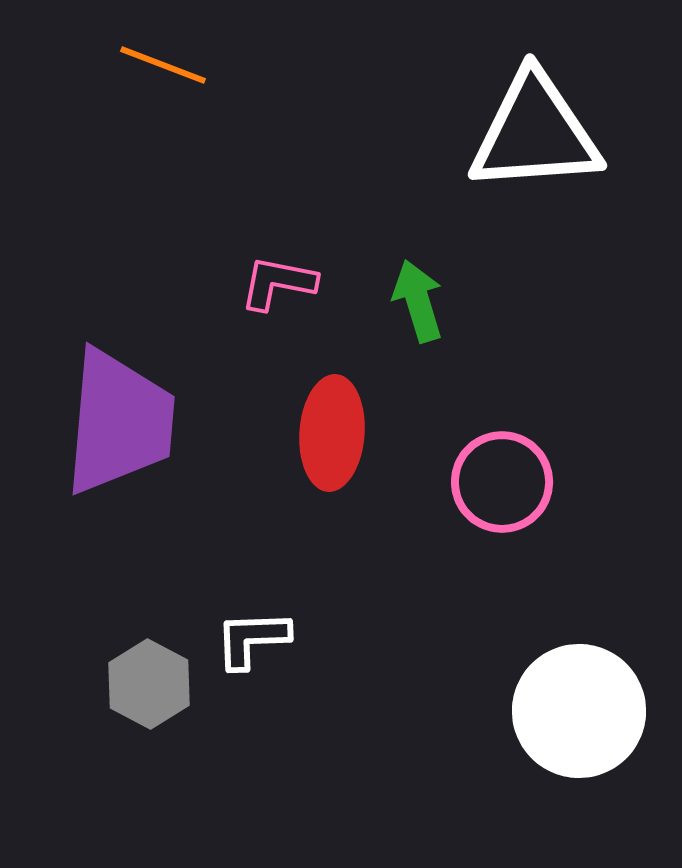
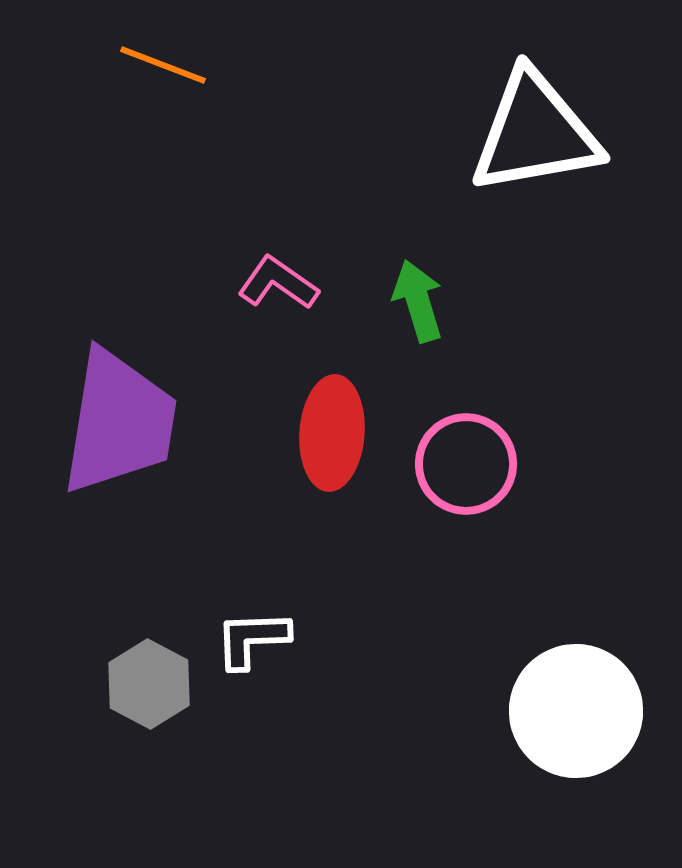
white triangle: rotated 6 degrees counterclockwise
pink L-shape: rotated 24 degrees clockwise
purple trapezoid: rotated 4 degrees clockwise
pink circle: moved 36 px left, 18 px up
white circle: moved 3 px left
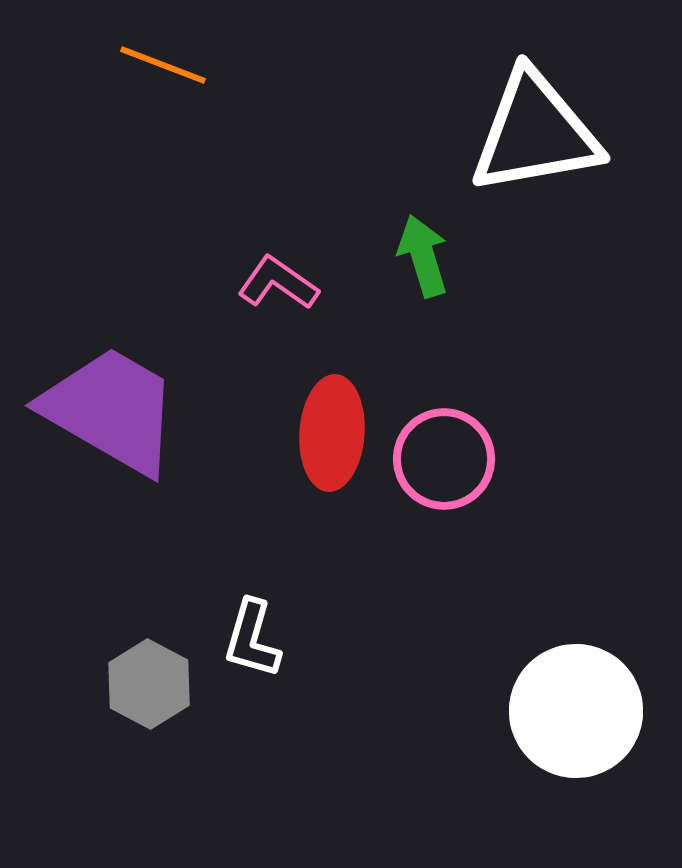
green arrow: moved 5 px right, 45 px up
purple trapezoid: moved 8 px left, 12 px up; rotated 69 degrees counterclockwise
pink circle: moved 22 px left, 5 px up
white L-shape: rotated 72 degrees counterclockwise
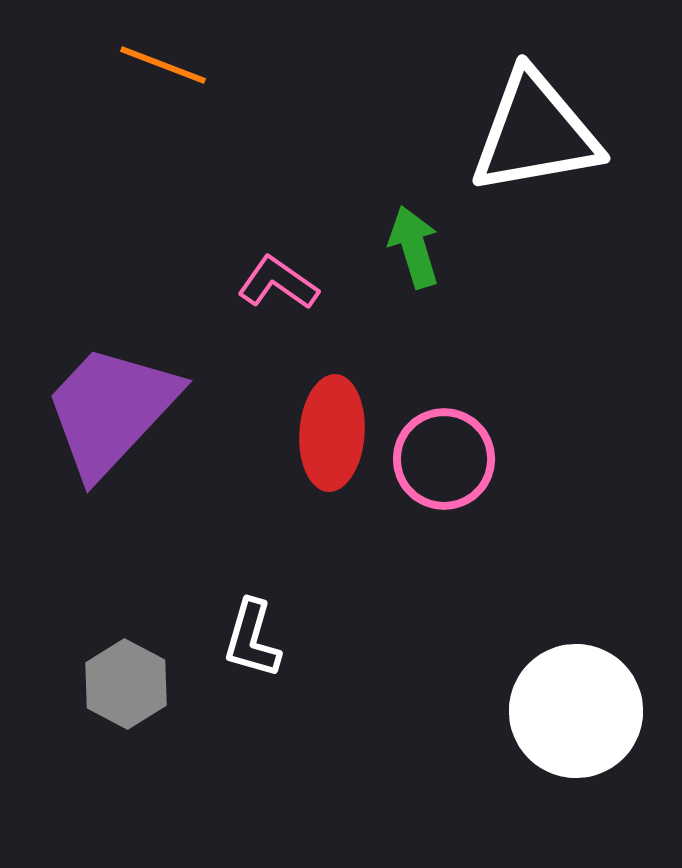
green arrow: moved 9 px left, 9 px up
purple trapezoid: rotated 77 degrees counterclockwise
gray hexagon: moved 23 px left
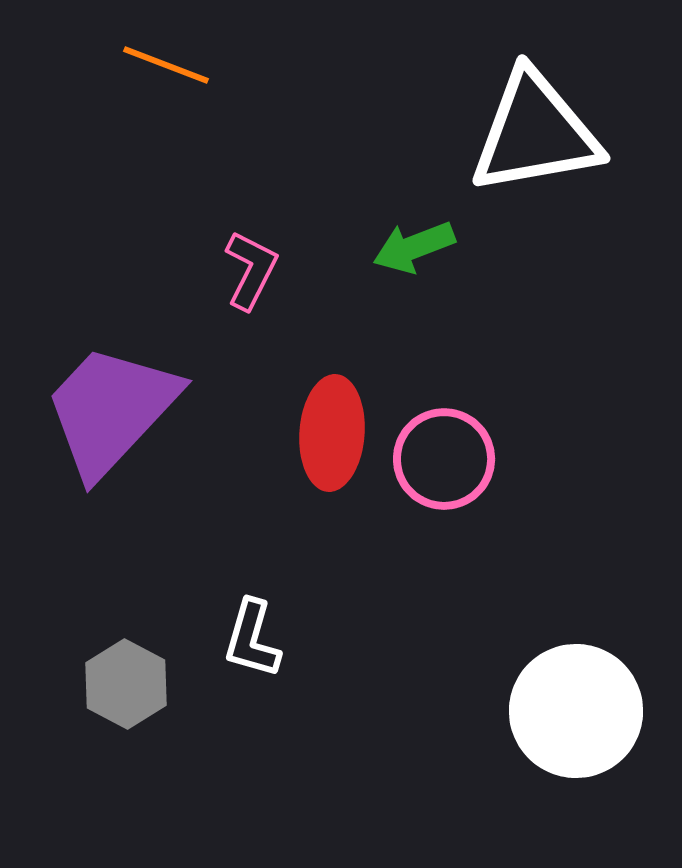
orange line: moved 3 px right
green arrow: rotated 94 degrees counterclockwise
pink L-shape: moved 27 px left, 13 px up; rotated 82 degrees clockwise
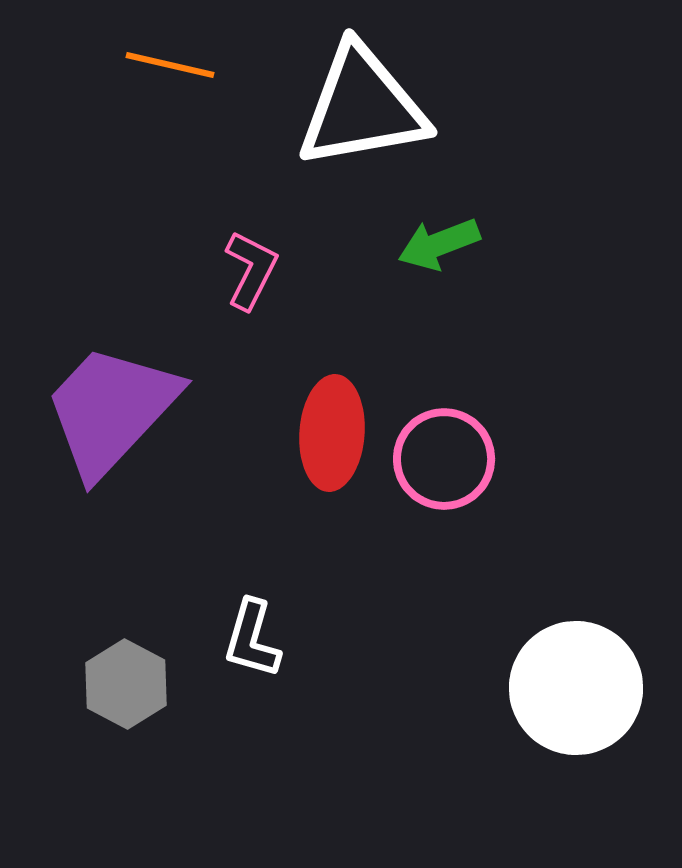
orange line: moved 4 px right; rotated 8 degrees counterclockwise
white triangle: moved 173 px left, 26 px up
green arrow: moved 25 px right, 3 px up
white circle: moved 23 px up
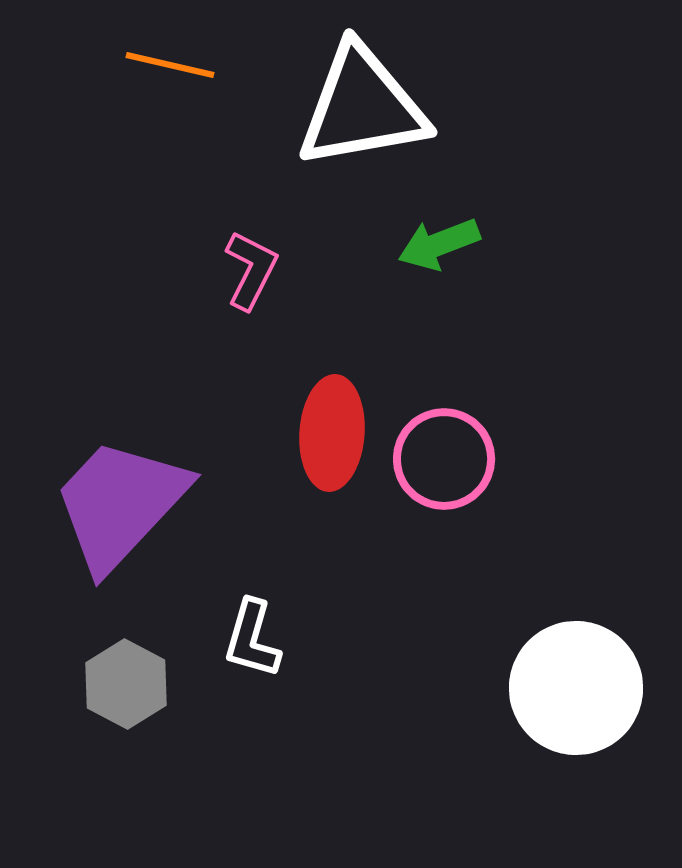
purple trapezoid: moved 9 px right, 94 px down
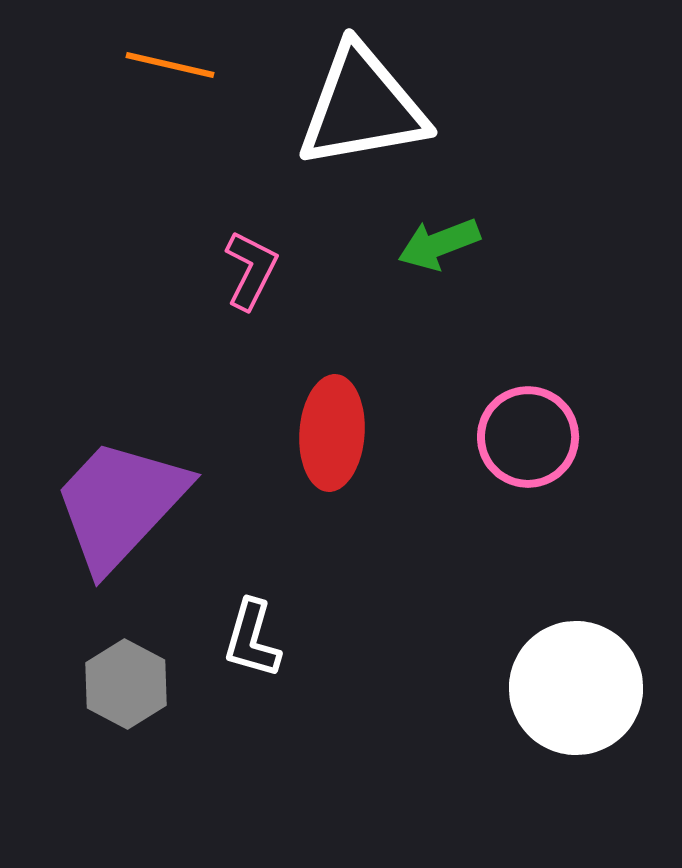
pink circle: moved 84 px right, 22 px up
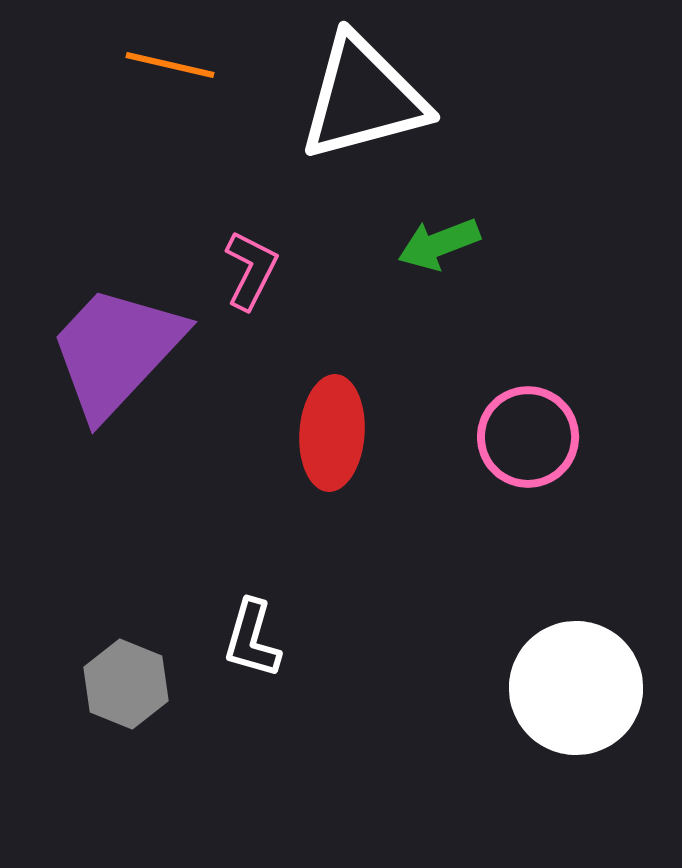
white triangle: moved 1 px right, 9 px up; rotated 5 degrees counterclockwise
purple trapezoid: moved 4 px left, 153 px up
gray hexagon: rotated 6 degrees counterclockwise
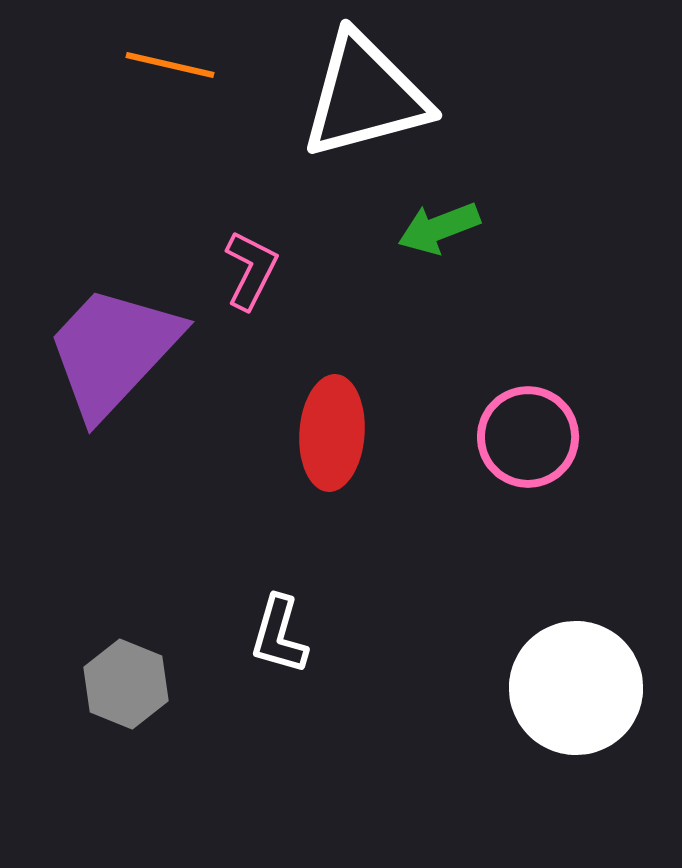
white triangle: moved 2 px right, 2 px up
green arrow: moved 16 px up
purple trapezoid: moved 3 px left
white L-shape: moved 27 px right, 4 px up
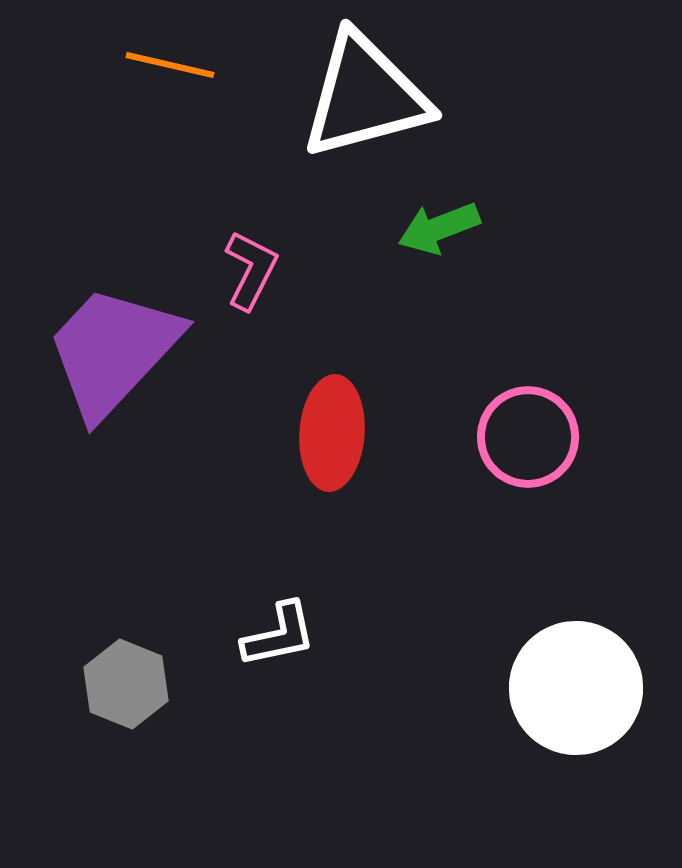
white L-shape: rotated 118 degrees counterclockwise
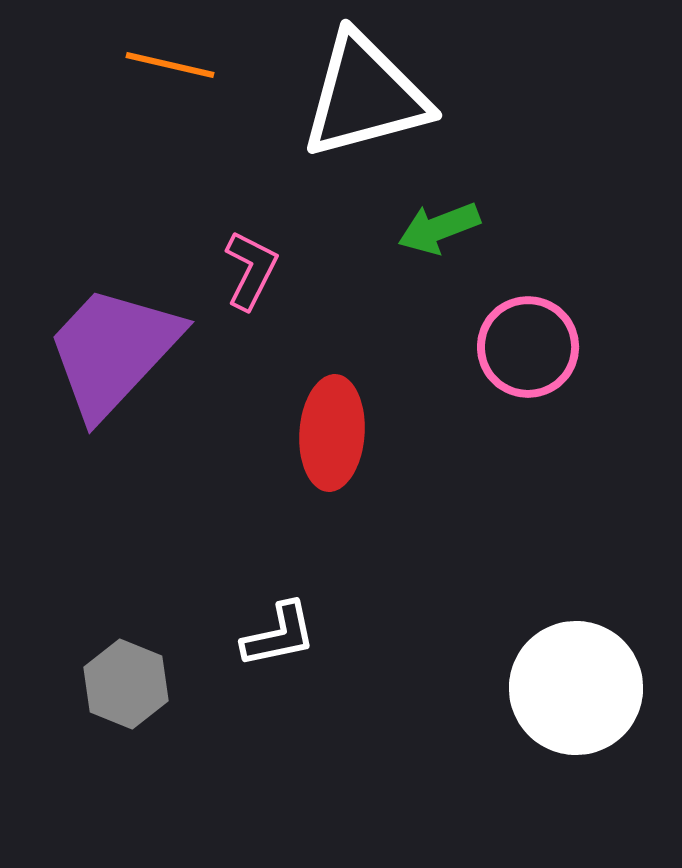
pink circle: moved 90 px up
